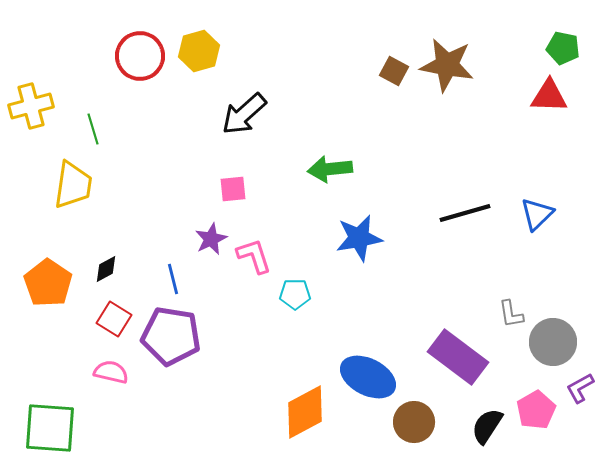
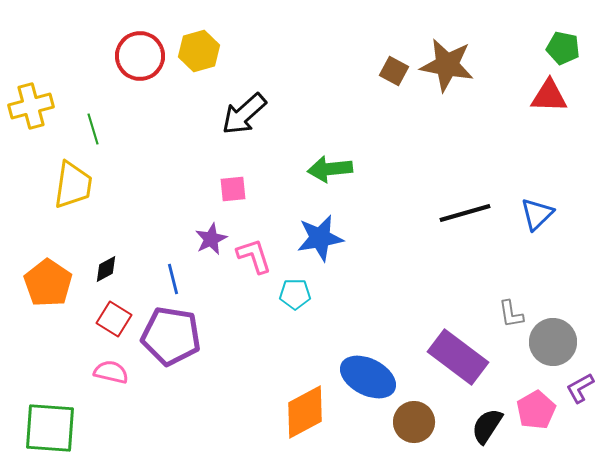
blue star: moved 39 px left
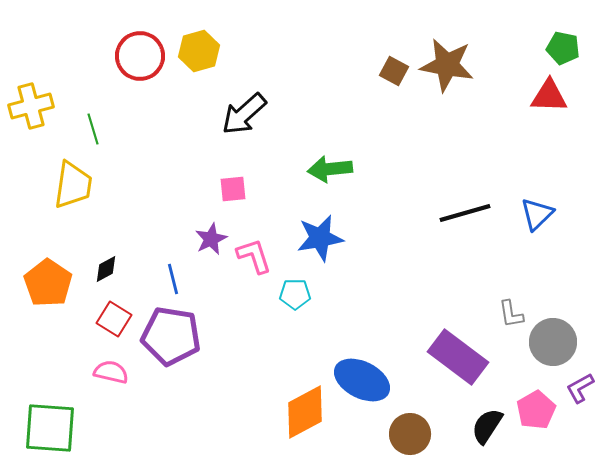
blue ellipse: moved 6 px left, 3 px down
brown circle: moved 4 px left, 12 px down
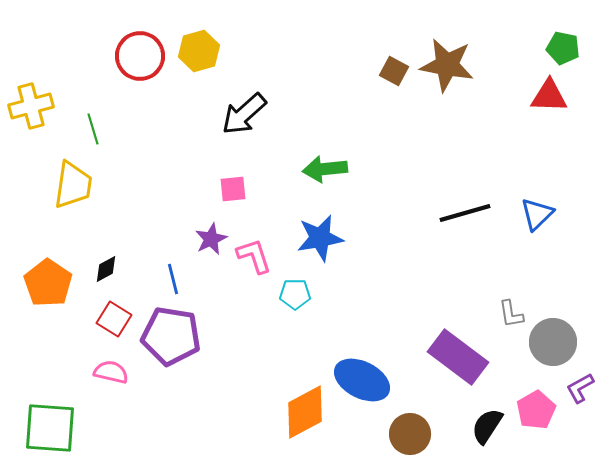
green arrow: moved 5 px left
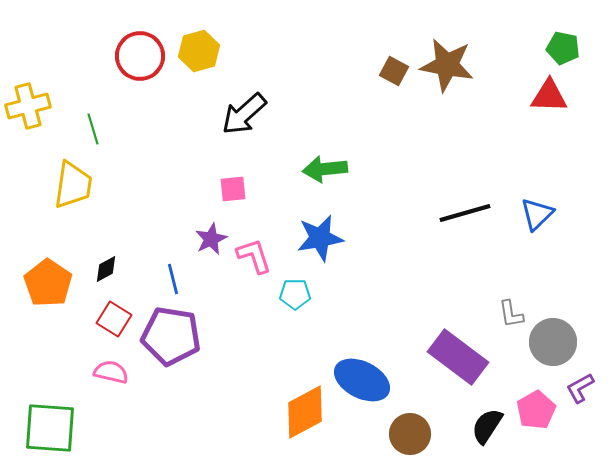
yellow cross: moved 3 px left
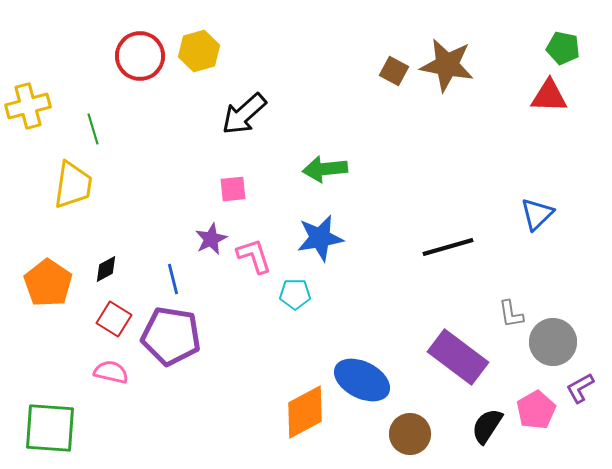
black line: moved 17 px left, 34 px down
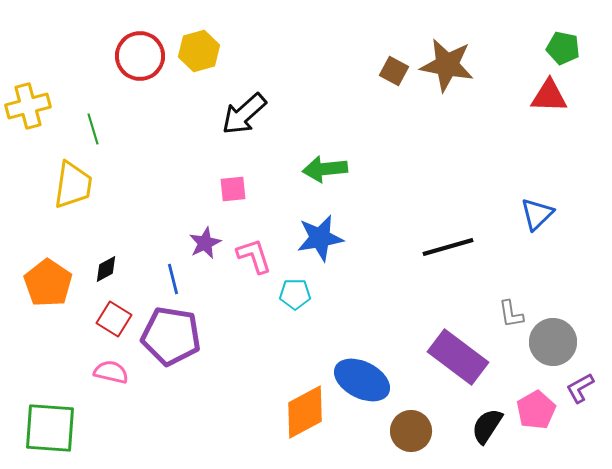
purple star: moved 6 px left, 4 px down
brown circle: moved 1 px right, 3 px up
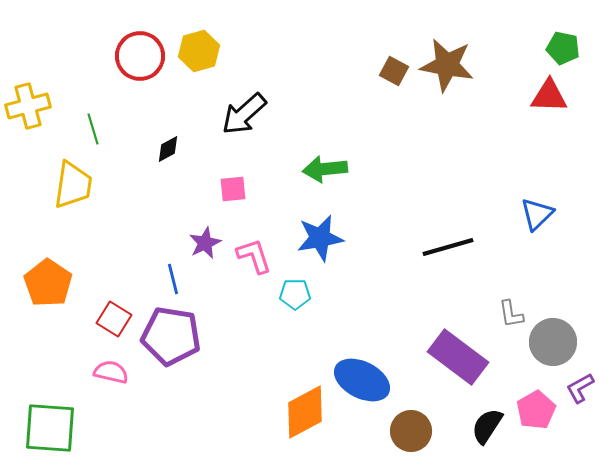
black diamond: moved 62 px right, 120 px up
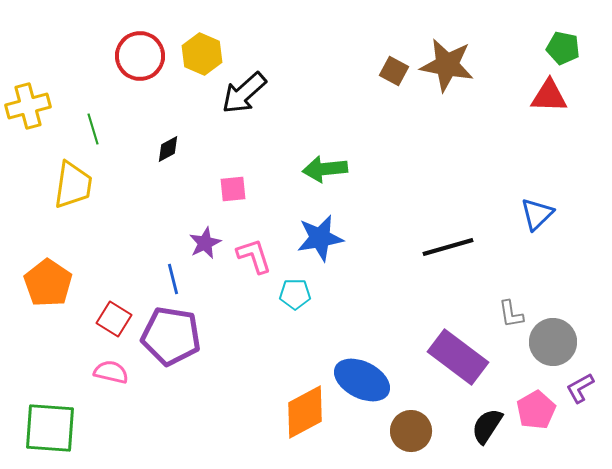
yellow hexagon: moved 3 px right, 3 px down; rotated 21 degrees counterclockwise
black arrow: moved 21 px up
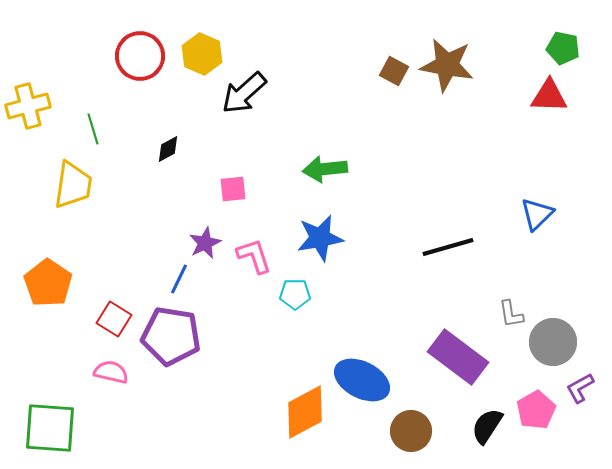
blue line: moved 6 px right; rotated 40 degrees clockwise
